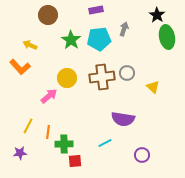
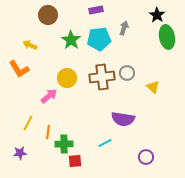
gray arrow: moved 1 px up
orange L-shape: moved 1 px left, 2 px down; rotated 10 degrees clockwise
yellow line: moved 3 px up
purple circle: moved 4 px right, 2 px down
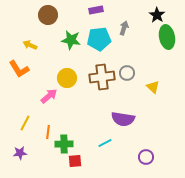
green star: rotated 24 degrees counterclockwise
yellow line: moved 3 px left
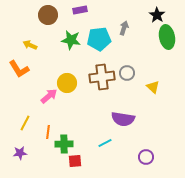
purple rectangle: moved 16 px left
yellow circle: moved 5 px down
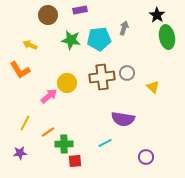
orange L-shape: moved 1 px right, 1 px down
orange line: rotated 48 degrees clockwise
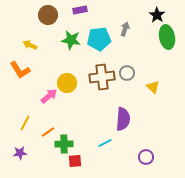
gray arrow: moved 1 px right, 1 px down
purple semicircle: rotated 95 degrees counterclockwise
